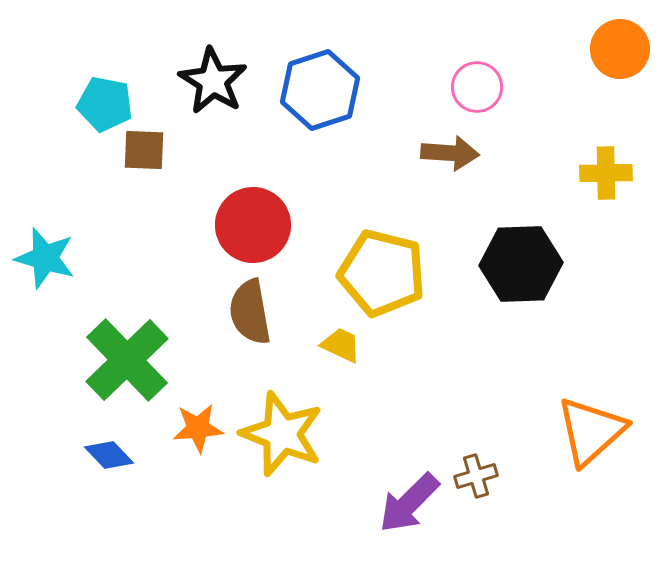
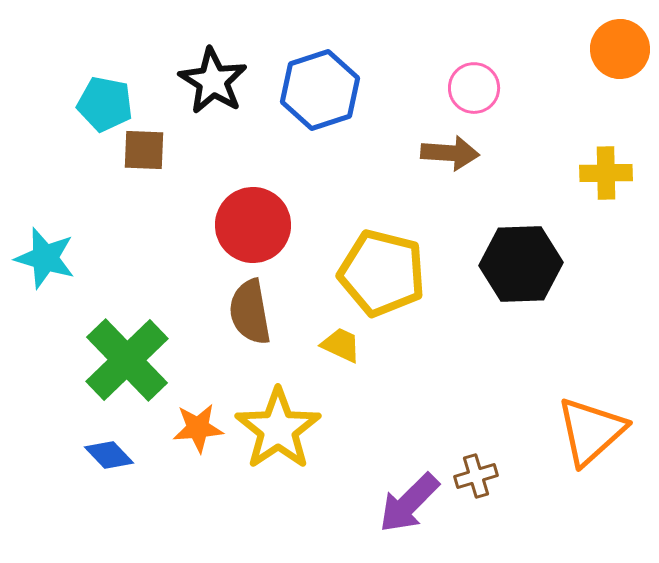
pink circle: moved 3 px left, 1 px down
yellow star: moved 4 px left, 5 px up; rotated 16 degrees clockwise
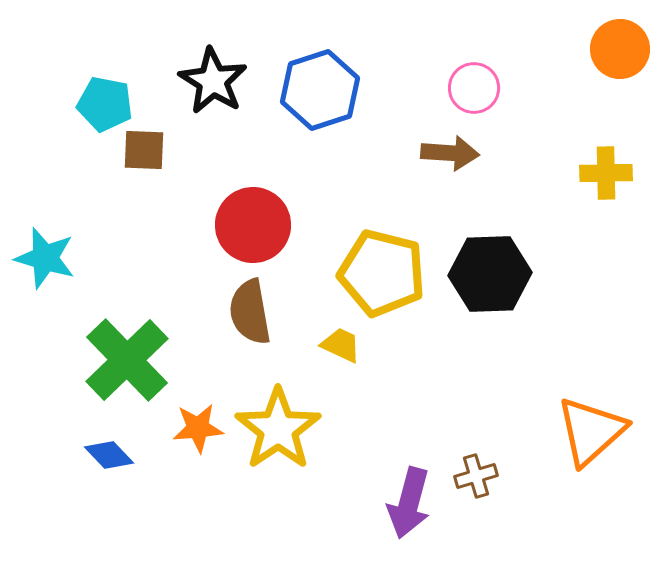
black hexagon: moved 31 px left, 10 px down
purple arrow: rotated 30 degrees counterclockwise
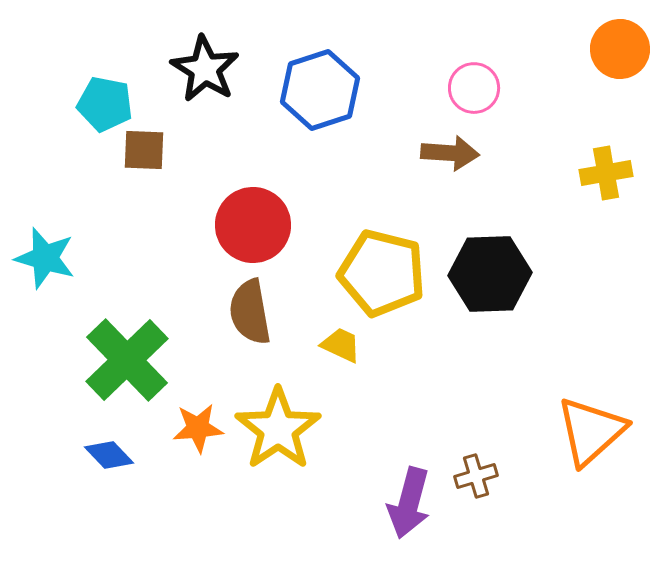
black star: moved 8 px left, 12 px up
yellow cross: rotated 9 degrees counterclockwise
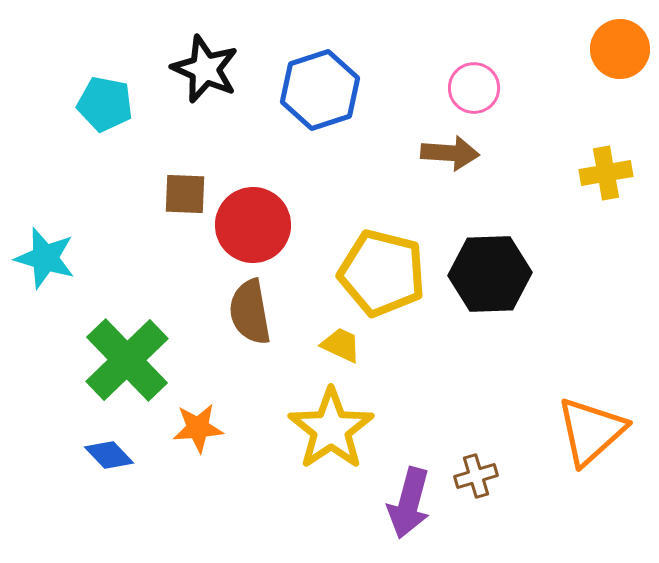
black star: rotated 8 degrees counterclockwise
brown square: moved 41 px right, 44 px down
yellow star: moved 53 px right
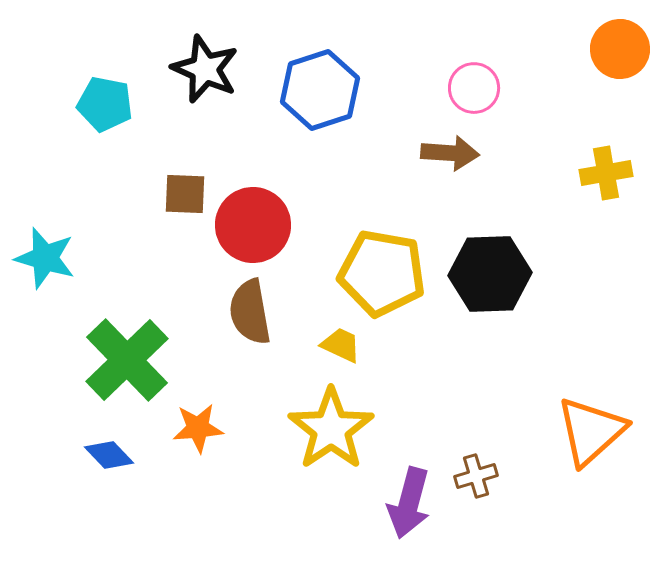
yellow pentagon: rotated 4 degrees counterclockwise
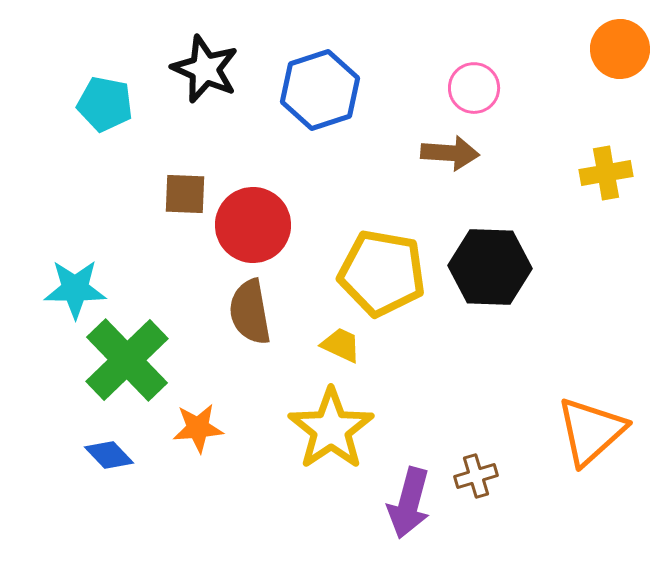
cyan star: moved 30 px right, 31 px down; rotated 16 degrees counterclockwise
black hexagon: moved 7 px up; rotated 4 degrees clockwise
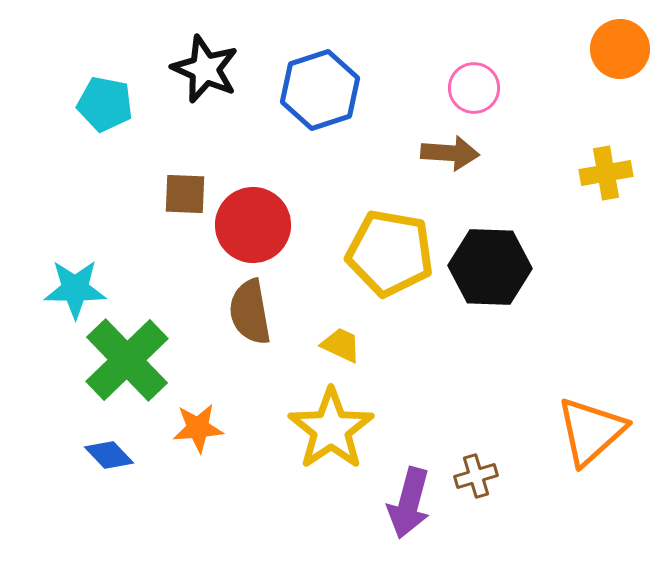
yellow pentagon: moved 8 px right, 20 px up
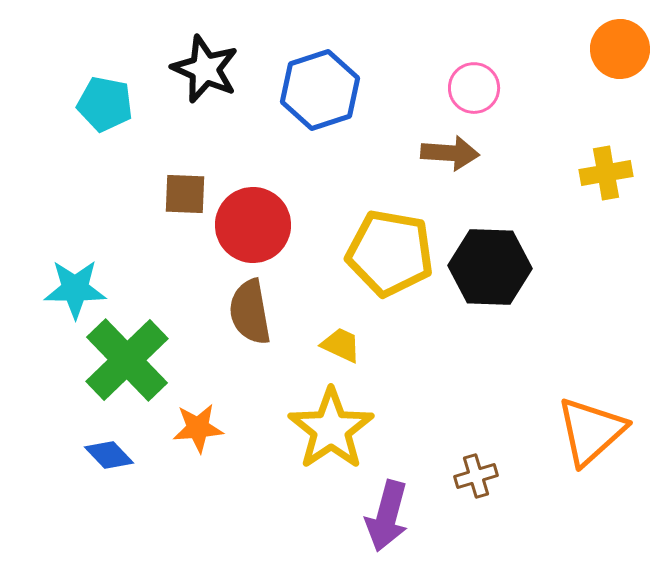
purple arrow: moved 22 px left, 13 px down
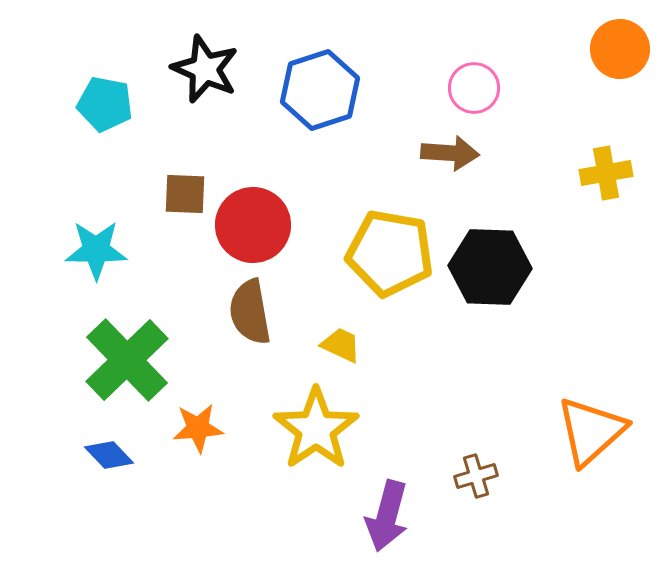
cyan star: moved 21 px right, 39 px up
yellow star: moved 15 px left
